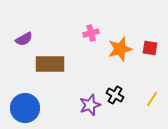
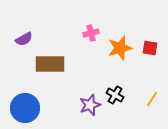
orange star: moved 1 px up
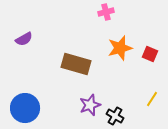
pink cross: moved 15 px right, 21 px up
red square: moved 6 px down; rotated 14 degrees clockwise
brown rectangle: moved 26 px right; rotated 16 degrees clockwise
black cross: moved 21 px down
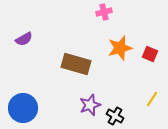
pink cross: moved 2 px left
blue circle: moved 2 px left
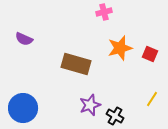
purple semicircle: rotated 54 degrees clockwise
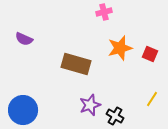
blue circle: moved 2 px down
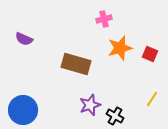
pink cross: moved 7 px down
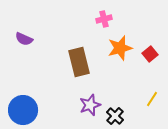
red square: rotated 28 degrees clockwise
brown rectangle: moved 3 px right, 2 px up; rotated 60 degrees clockwise
black cross: rotated 12 degrees clockwise
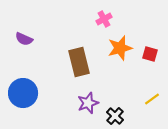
pink cross: rotated 14 degrees counterclockwise
red square: rotated 35 degrees counterclockwise
yellow line: rotated 21 degrees clockwise
purple star: moved 2 px left, 2 px up
blue circle: moved 17 px up
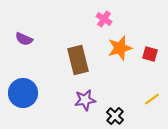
pink cross: rotated 28 degrees counterclockwise
brown rectangle: moved 1 px left, 2 px up
purple star: moved 3 px left, 3 px up; rotated 10 degrees clockwise
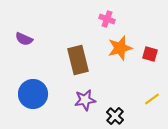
pink cross: moved 3 px right; rotated 14 degrees counterclockwise
blue circle: moved 10 px right, 1 px down
